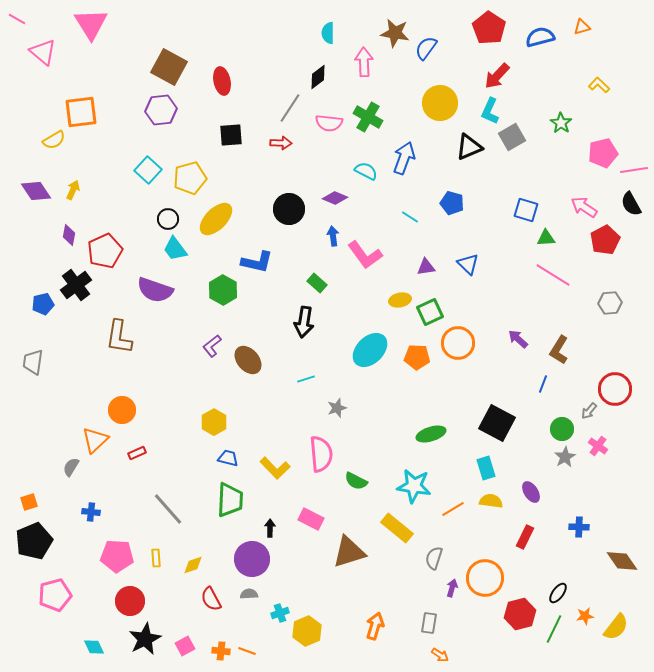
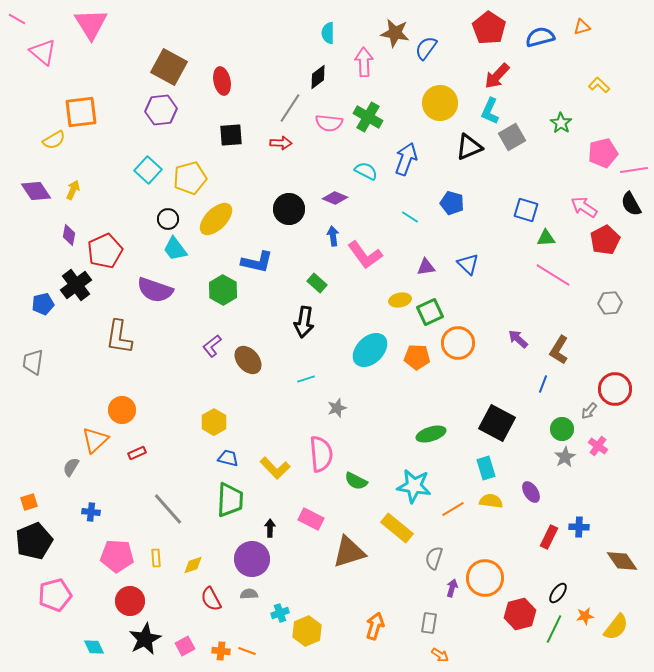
blue arrow at (404, 158): moved 2 px right, 1 px down
red rectangle at (525, 537): moved 24 px right
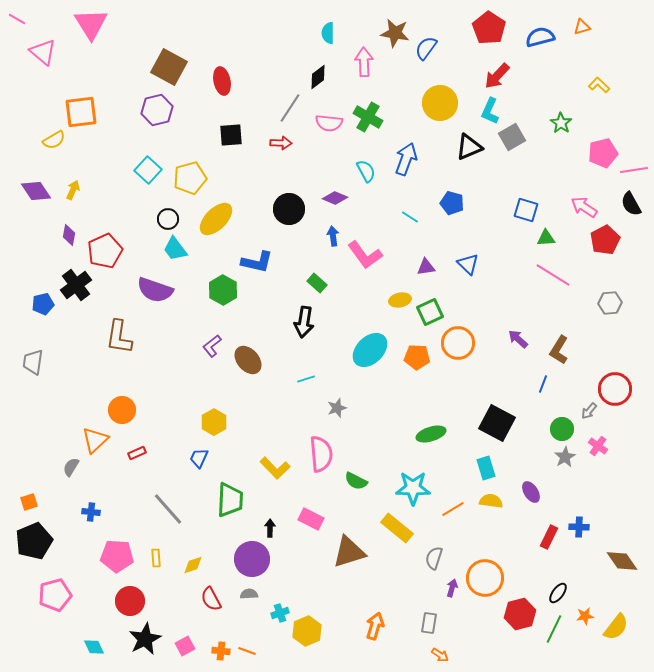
purple hexagon at (161, 110): moved 4 px left; rotated 8 degrees counterclockwise
cyan semicircle at (366, 171): rotated 35 degrees clockwise
blue trapezoid at (228, 458): moved 29 px left; rotated 80 degrees counterclockwise
cyan star at (414, 486): moved 1 px left, 2 px down; rotated 8 degrees counterclockwise
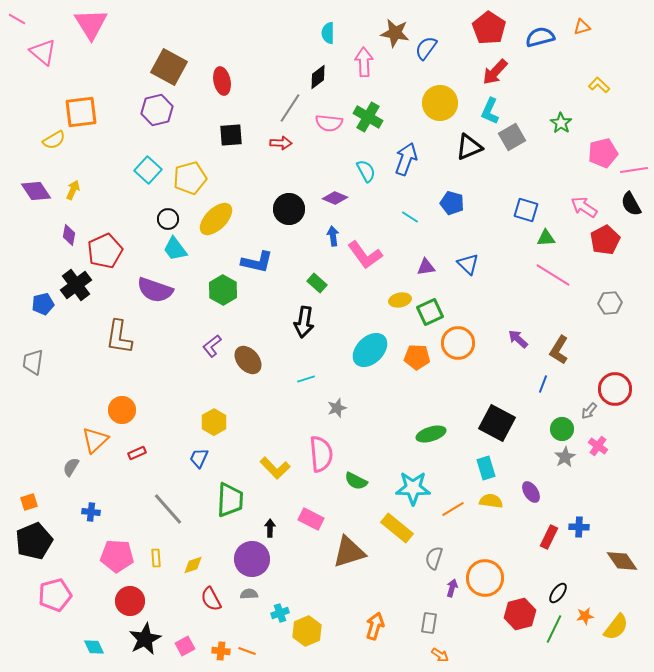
red arrow at (497, 76): moved 2 px left, 4 px up
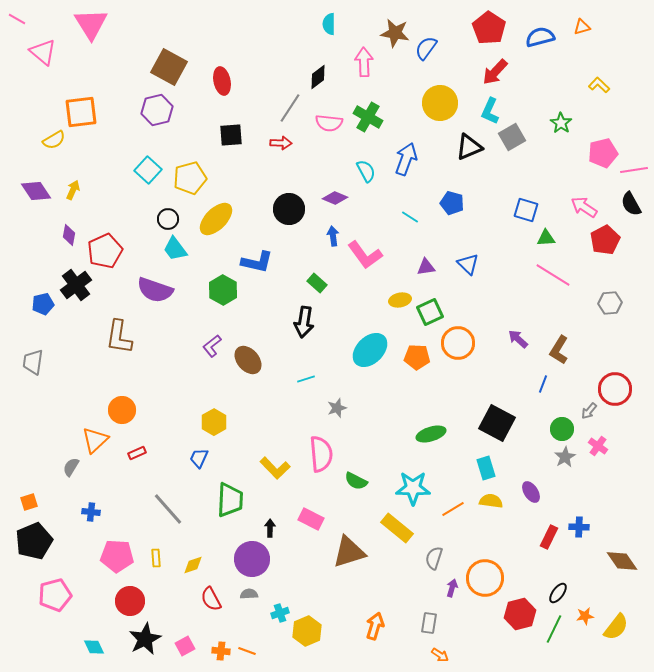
cyan semicircle at (328, 33): moved 1 px right, 9 px up
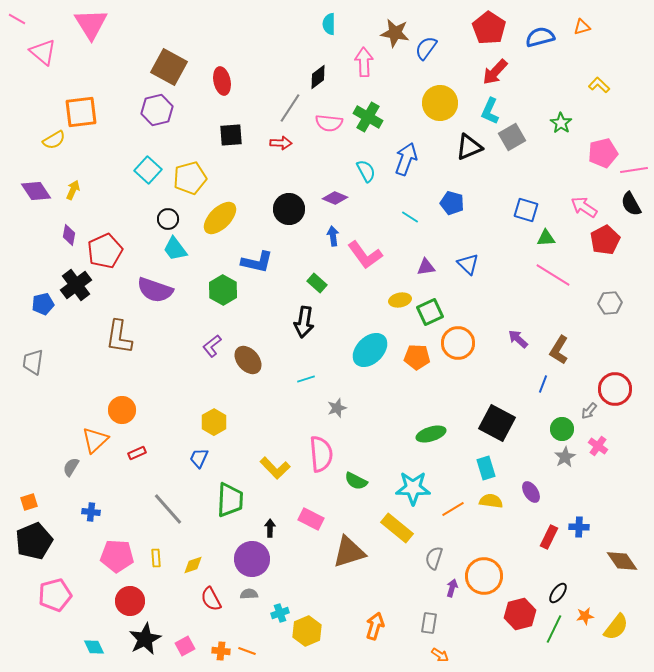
yellow ellipse at (216, 219): moved 4 px right, 1 px up
orange circle at (485, 578): moved 1 px left, 2 px up
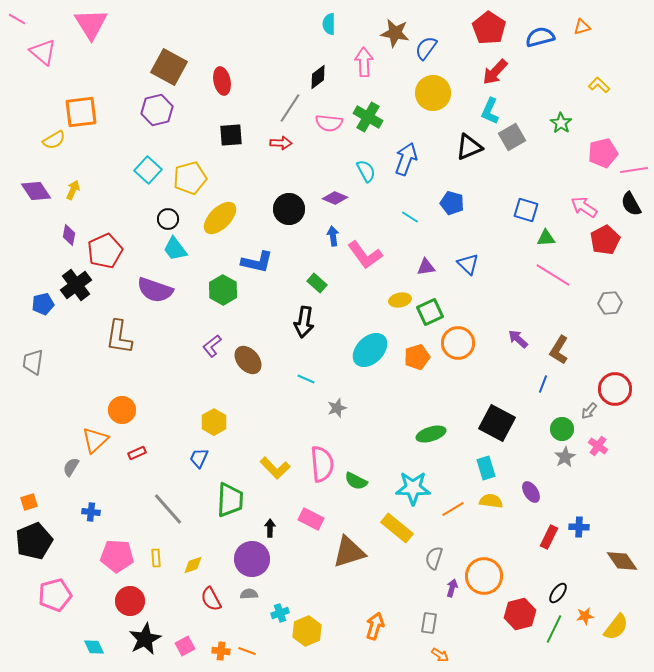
yellow circle at (440, 103): moved 7 px left, 10 px up
orange pentagon at (417, 357): rotated 20 degrees counterclockwise
cyan line at (306, 379): rotated 42 degrees clockwise
pink semicircle at (321, 454): moved 1 px right, 10 px down
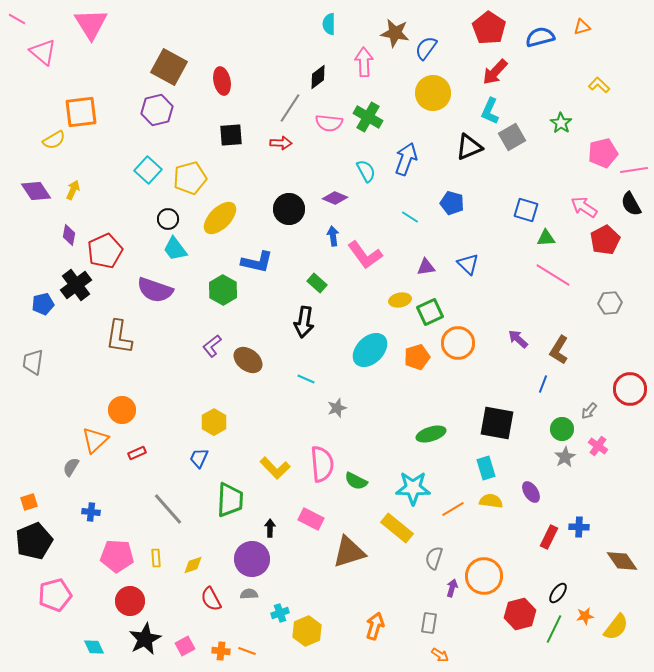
brown ellipse at (248, 360): rotated 12 degrees counterclockwise
red circle at (615, 389): moved 15 px right
black square at (497, 423): rotated 18 degrees counterclockwise
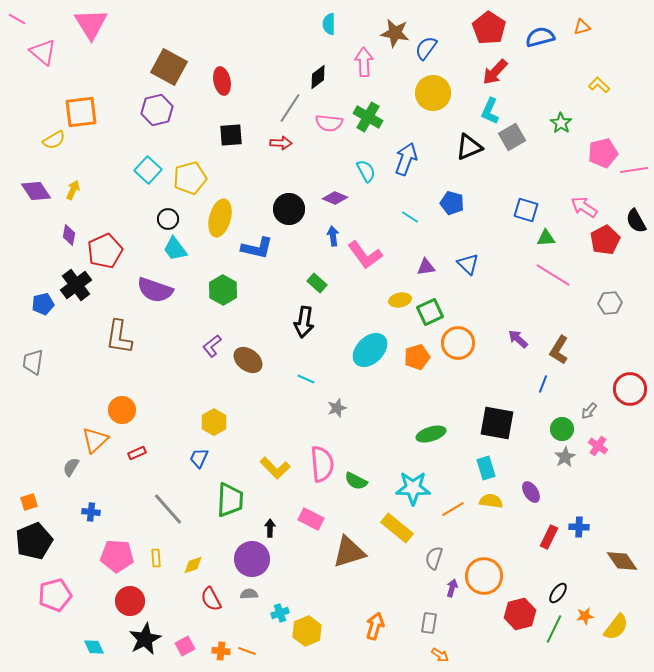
black semicircle at (631, 204): moved 5 px right, 17 px down
yellow ellipse at (220, 218): rotated 30 degrees counterclockwise
blue L-shape at (257, 262): moved 14 px up
